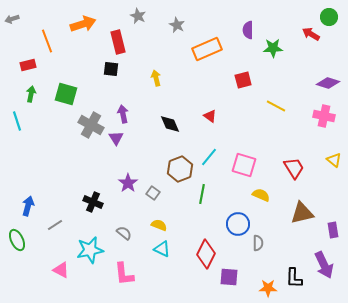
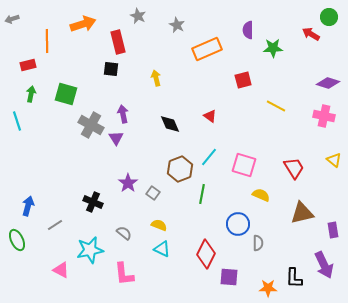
orange line at (47, 41): rotated 20 degrees clockwise
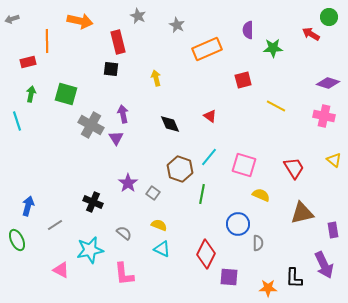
orange arrow at (83, 24): moved 3 px left, 3 px up; rotated 30 degrees clockwise
red rectangle at (28, 65): moved 3 px up
brown hexagon at (180, 169): rotated 20 degrees counterclockwise
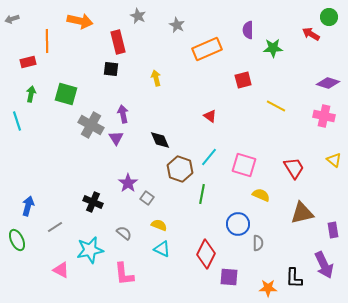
black diamond at (170, 124): moved 10 px left, 16 px down
gray square at (153, 193): moved 6 px left, 5 px down
gray line at (55, 225): moved 2 px down
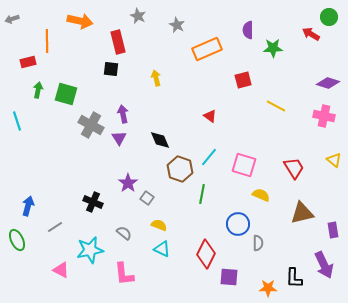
green arrow at (31, 94): moved 7 px right, 4 px up
purple triangle at (116, 138): moved 3 px right
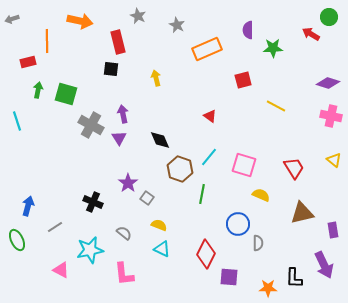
pink cross at (324, 116): moved 7 px right
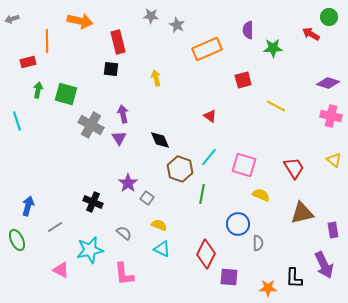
gray star at (138, 16): moved 13 px right; rotated 21 degrees counterclockwise
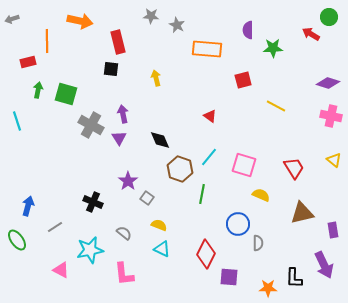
orange rectangle at (207, 49): rotated 28 degrees clockwise
purple star at (128, 183): moved 2 px up
green ellipse at (17, 240): rotated 10 degrees counterclockwise
